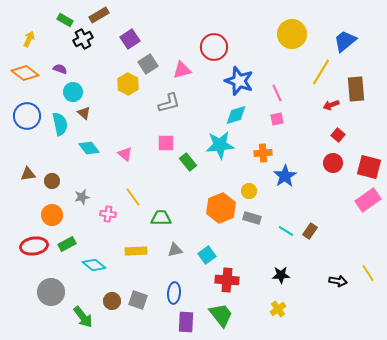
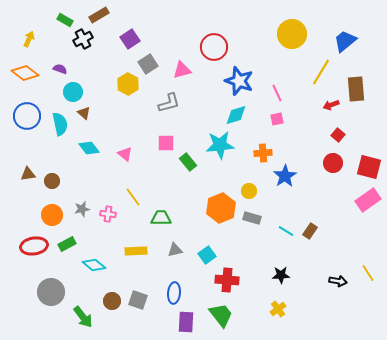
gray star at (82, 197): moved 12 px down
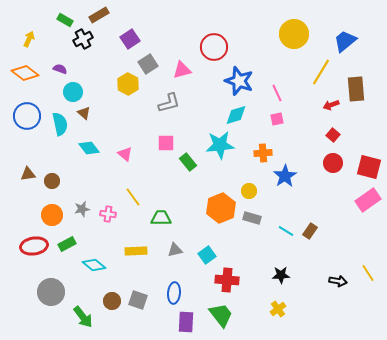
yellow circle at (292, 34): moved 2 px right
red square at (338, 135): moved 5 px left
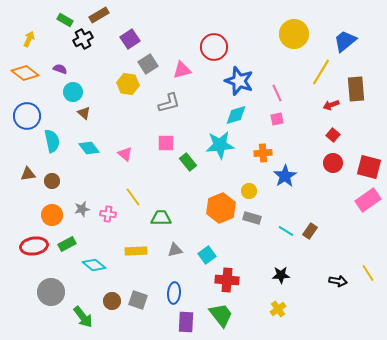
yellow hexagon at (128, 84): rotated 20 degrees counterclockwise
cyan semicircle at (60, 124): moved 8 px left, 17 px down
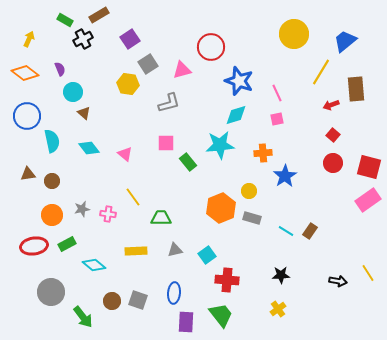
red circle at (214, 47): moved 3 px left
purple semicircle at (60, 69): rotated 48 degrees clockwise
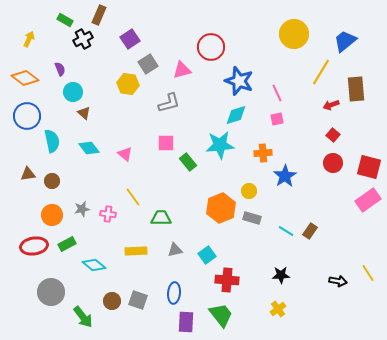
brown rectangle at (99, 15): rotated 36 degrees counterclockwise
orange diamond at (25, 73): moved 5 px down
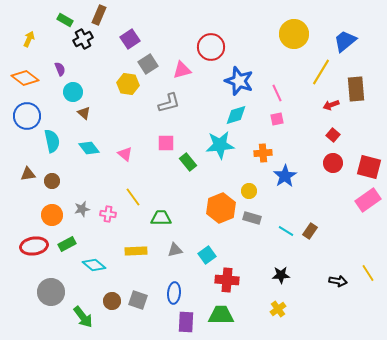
green trapezoid at (221, 315): rotated 52 degrees counterclockwise
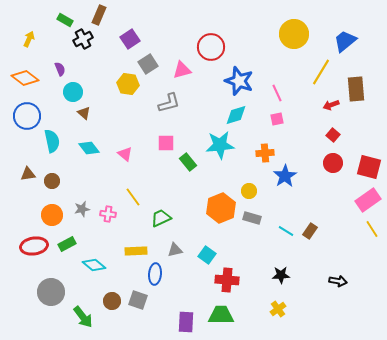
orange cross at (263, 153): moved 2 px right
green trapezoid at (161, 218): rotated 25 degrees counterclockwise
cyan square at (207, 255): rotated 18 degrees counterclockwise
yellow line at (368, 273): moved 4 px right, 44 px up
blue ellipse at (174, 293): moved 19 px left, 19 px up
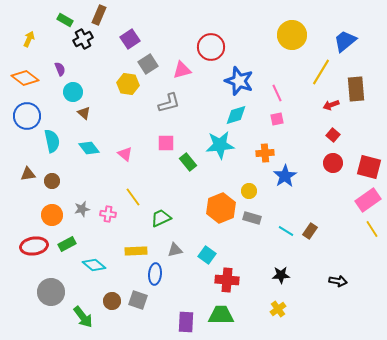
yellow circle at (294, 34): moved 2 px left, 1 px down
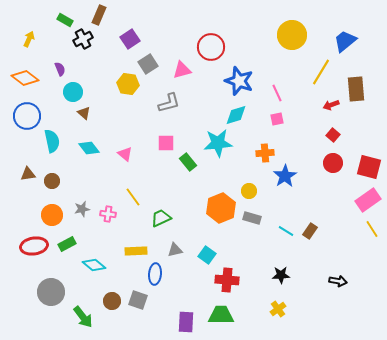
cyan star at (220, 145): moved 2 px left, 2 px up
